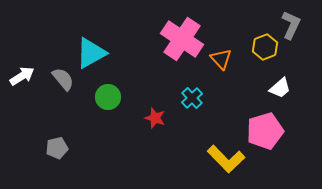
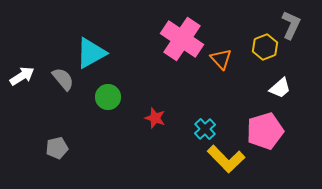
cyan cross: moved 13 px right, 31 px down
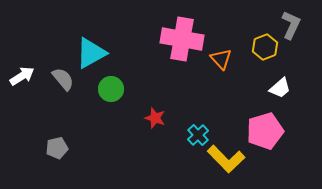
pink cross: rotated 24 degrees counterclockwise
green circle: moved 3 px right, 8 px up
cyan cross: moved 7 px left, 6 px down
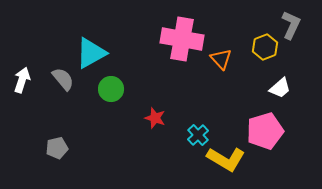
white arrow: moved 4 px down; rotated 40 degrees counterclockwise
yellow L-shape: rotated 15 degrees counterclockwise
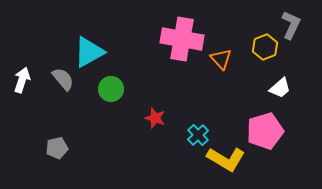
cyan triangle: moved 2 px left, 1 px up
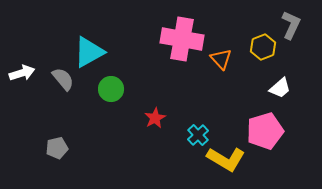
yellow hexagon: moved 2 px left
white arrow: moved 7 px up; rotated 55 degrees clockwise
red star: rotated 25 degrees clockwise
